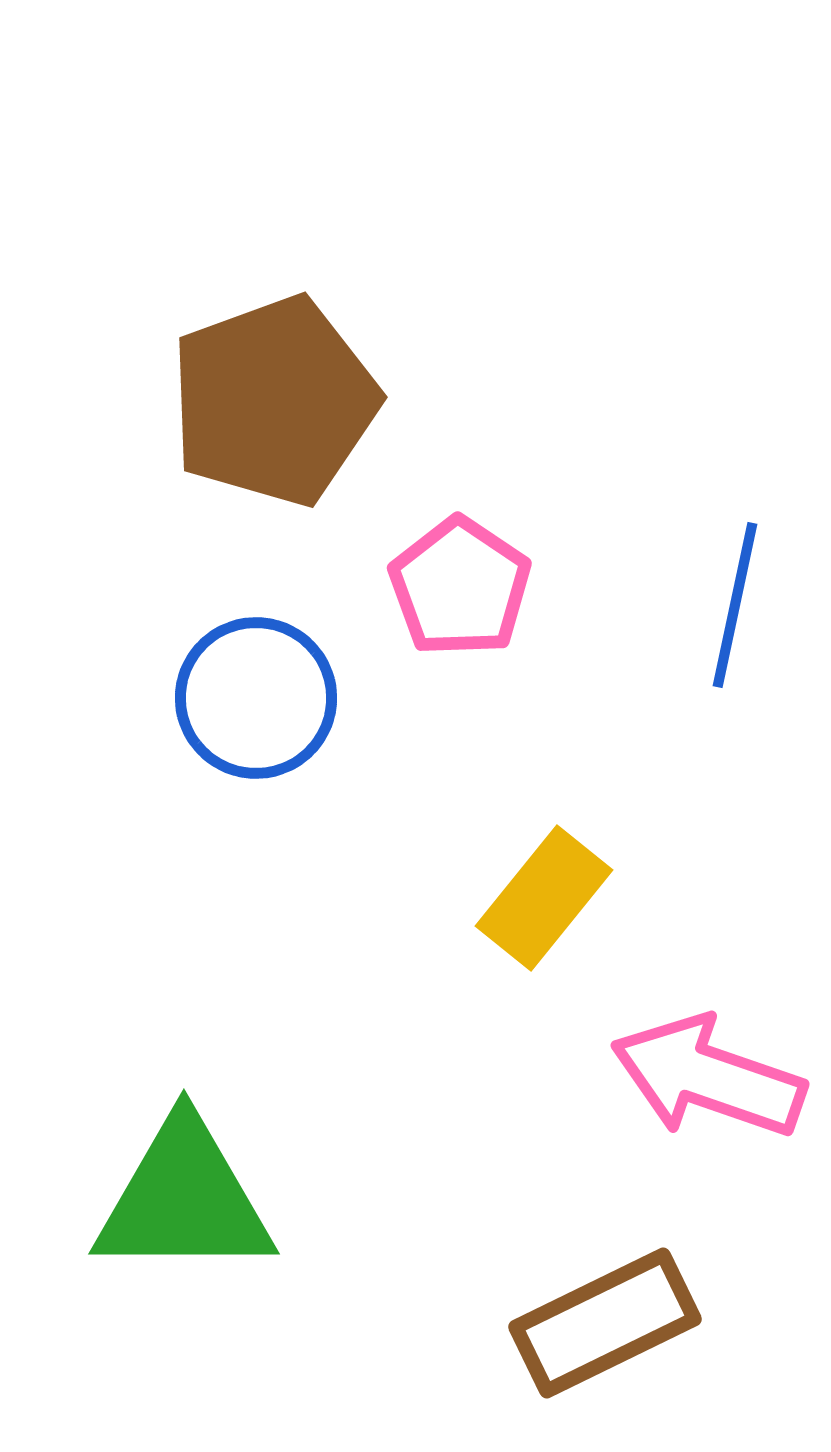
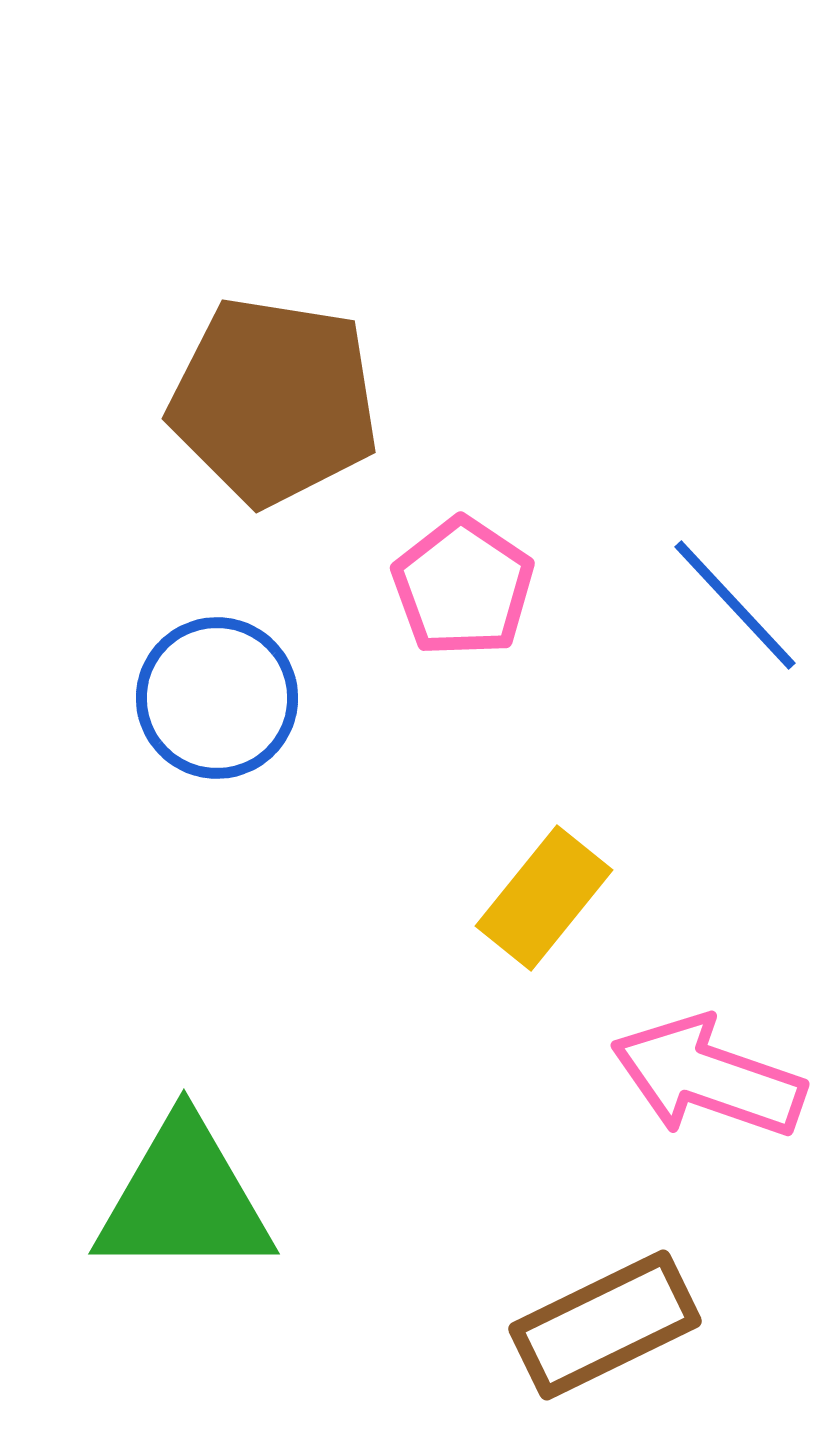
brown pentagon: rotated 29 degrees clockwise
pink pentagon: moved 3 px right
blue line: rotated 55 degrees counterclockwise
blue circle: moved 39 px left
brown rectangle: moved 2 px down
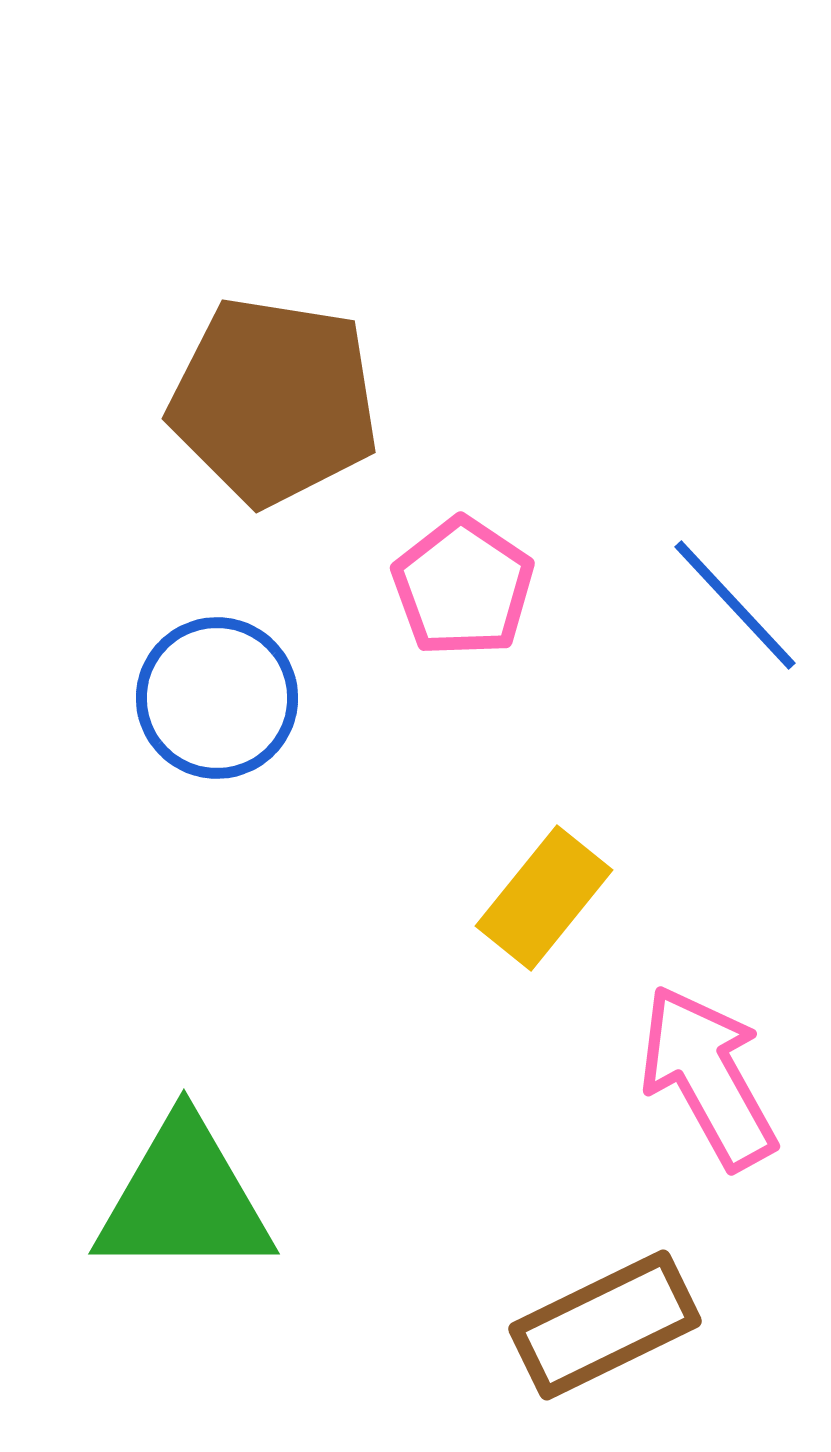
pink arrow: rotated 42 degrees clockwise
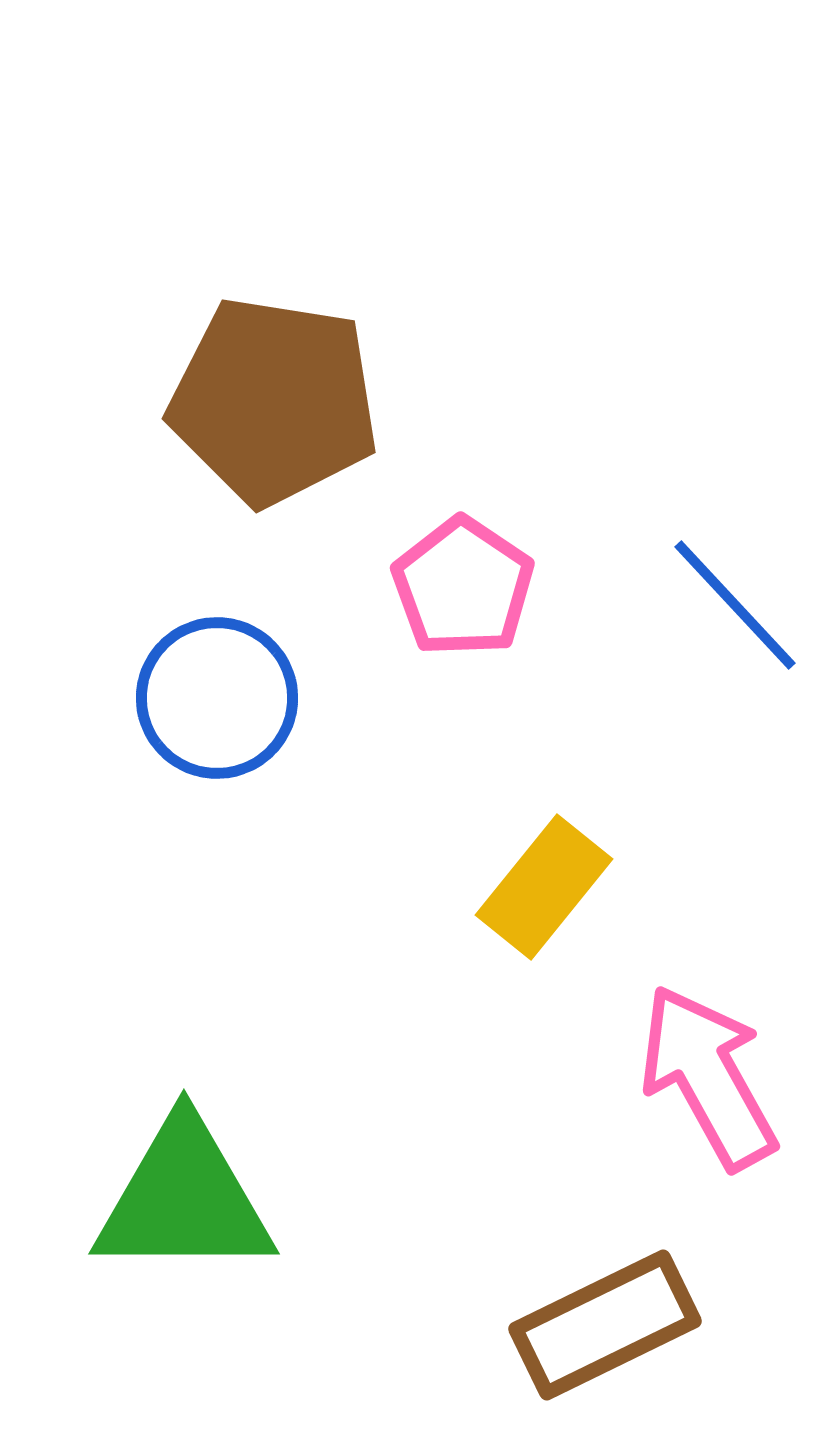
yellow rectangle: moved 11 px up
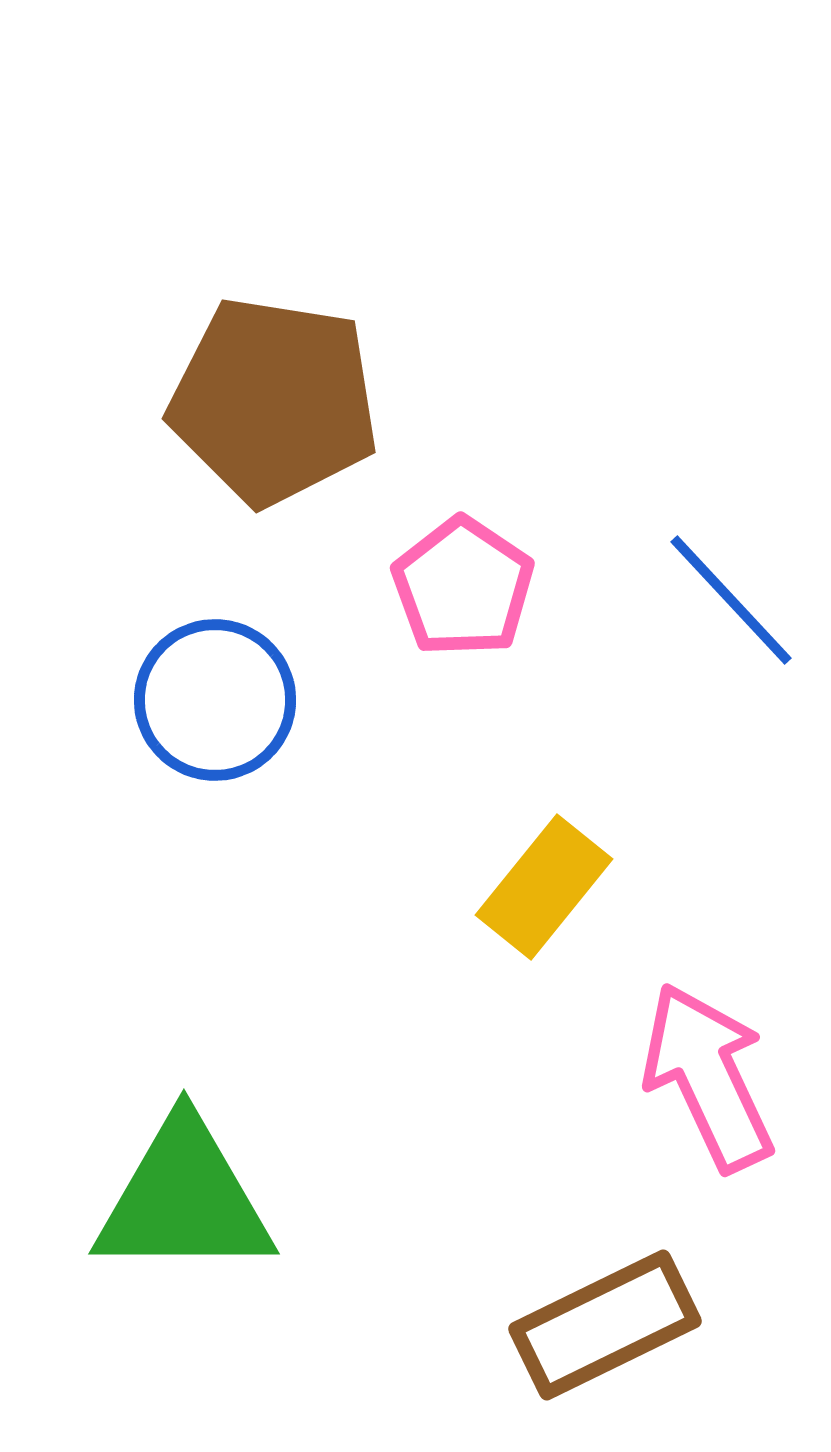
blue line: moved 4 px left, 5 px up
blue circle: moved 2 px left, 2 px down
pink arrow: rotated 4 degrees clockwise
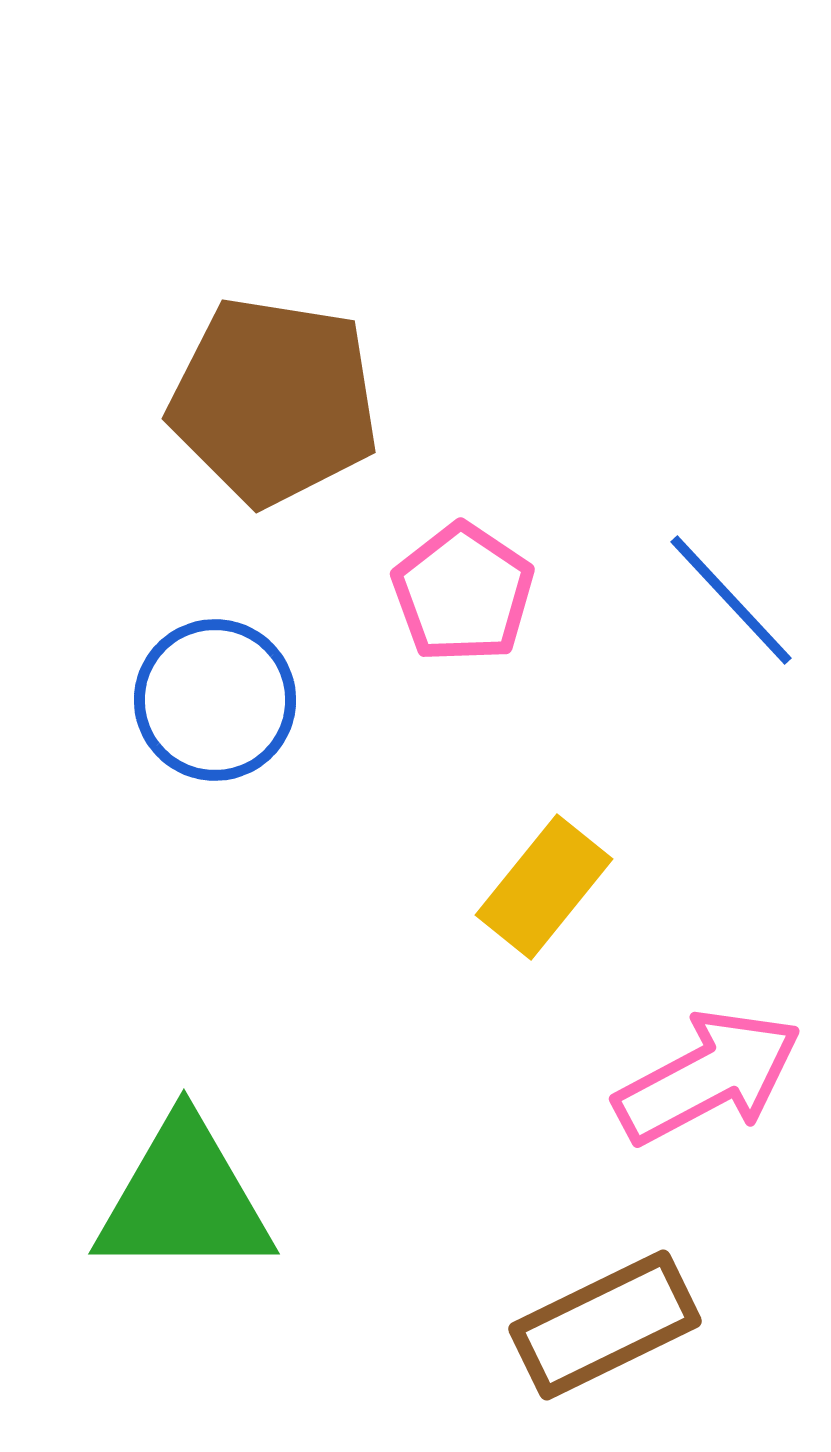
pink pentagon: moved 6 px down
pink arrow: rotated 87 degrees clockwise
